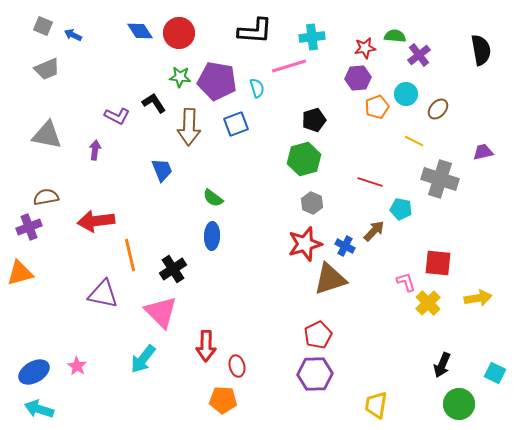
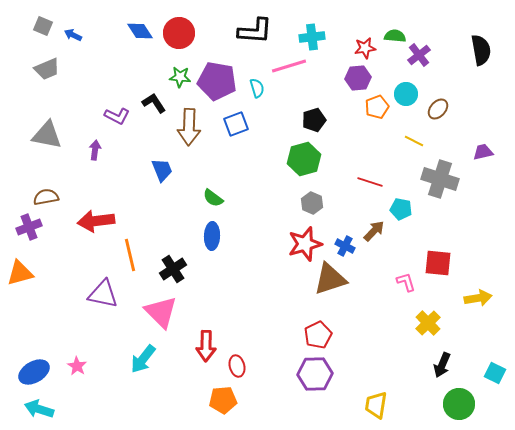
yellow cross at (428, 303): moved 20 px down
orange pentagon at (223, 400): rotated 8 degrees counterclockwise
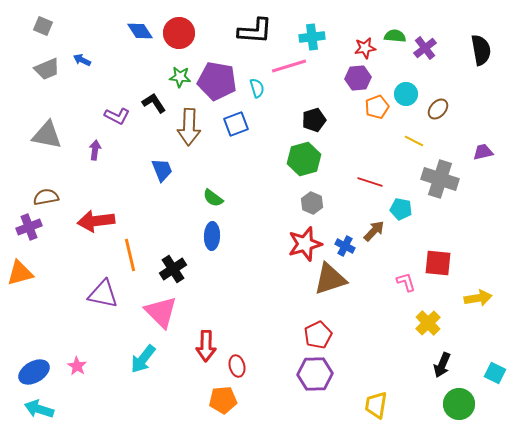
blue arrow at (73, 35): moved 9 px right, 25 px down
purple cross at (419, 55): moved 6 px right, 7 px up
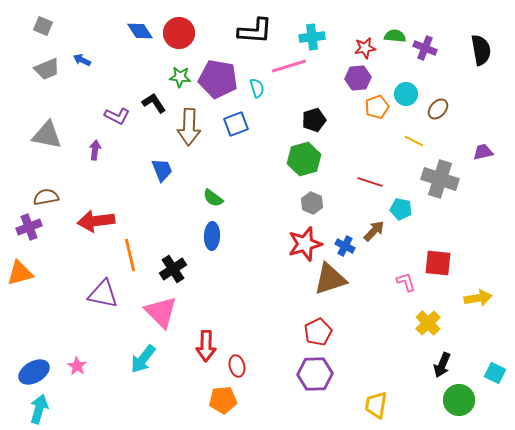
purple cross at (425, 48): rotated 30 degrees counterclockwise
purple pentagon at (217, 81): moved 1 px right, 2 px up
red pentagon at (318, 335): moved 3 px up
green circle at (459, 404): moved 4 px up
cyan arrow at (39, 409): rotated 88 degrees clockwise
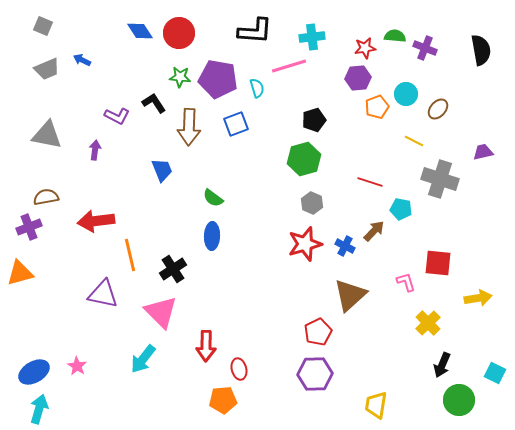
brown triangle at (330, 279): moved 20 px right, 16 px down; rotated 24 degrees counterclockwise
red ellipse at (237, 366): moved 2 px right, 3 px down
